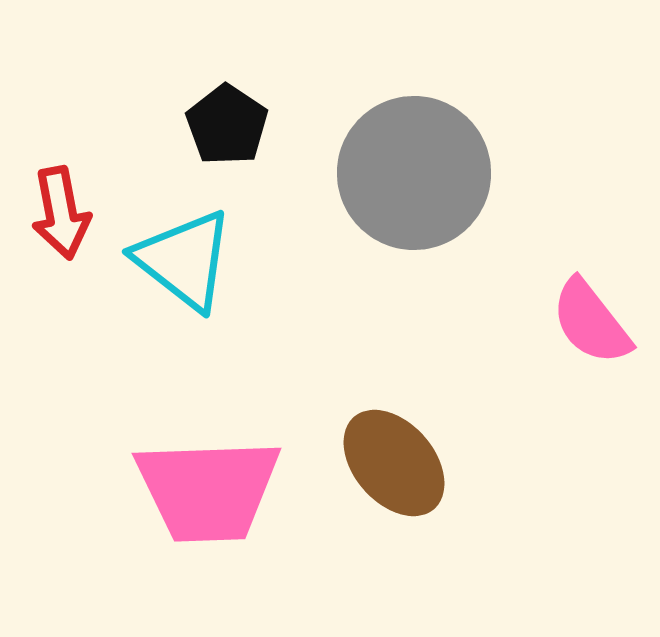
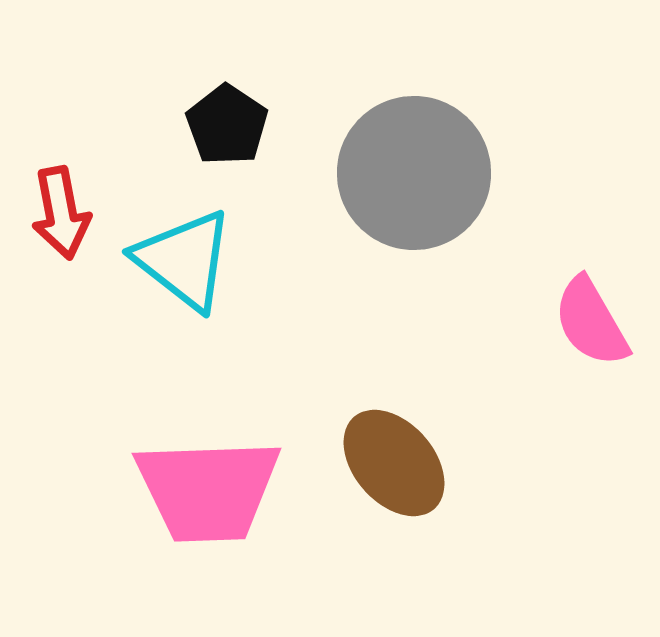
pink semicircle: rotated 8 degrees clockwise
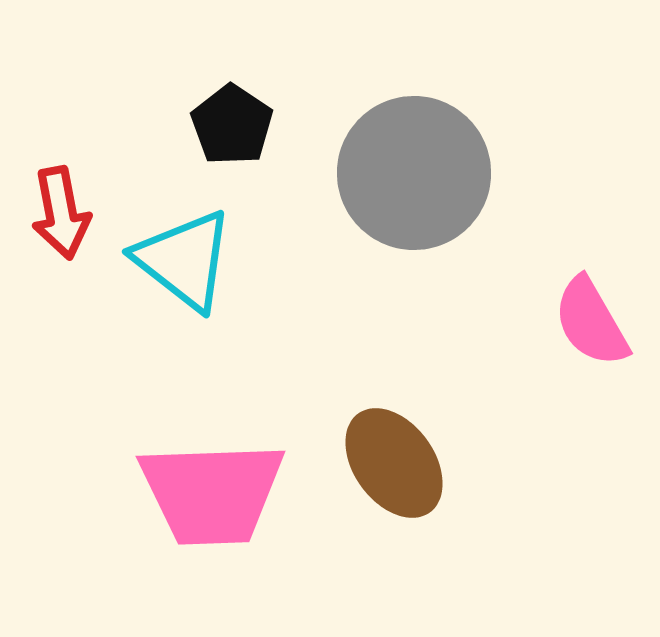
black pentagon: moved 5 px right
brown ellipse: rotated 5 degrees clockwise
pink trapezoid: moved 4 px right, 3 px down
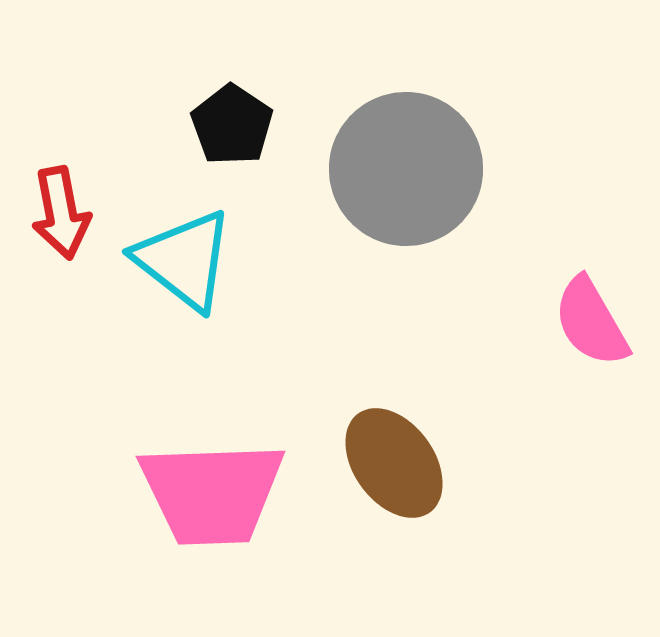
gray circle: moved 8 px left, 4 px up
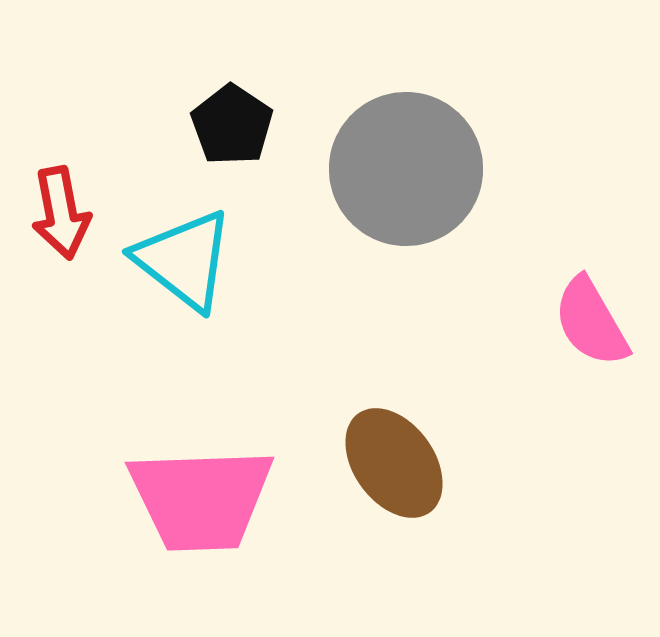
pink trapezoid: moved 11 px left, 6 px down
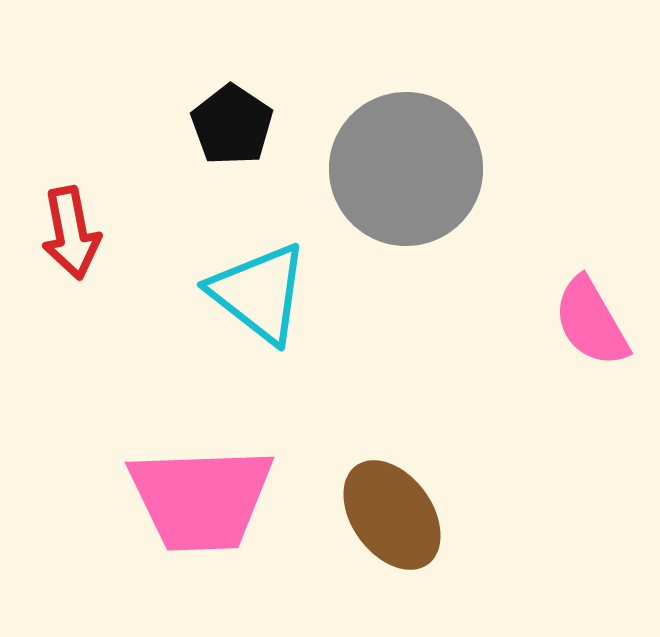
red arrow: moved 10 px right, 20 px down
cyan triangle: moved 75 px right, 33 px down
brown ellipse: moved 2 px left, 52 px down
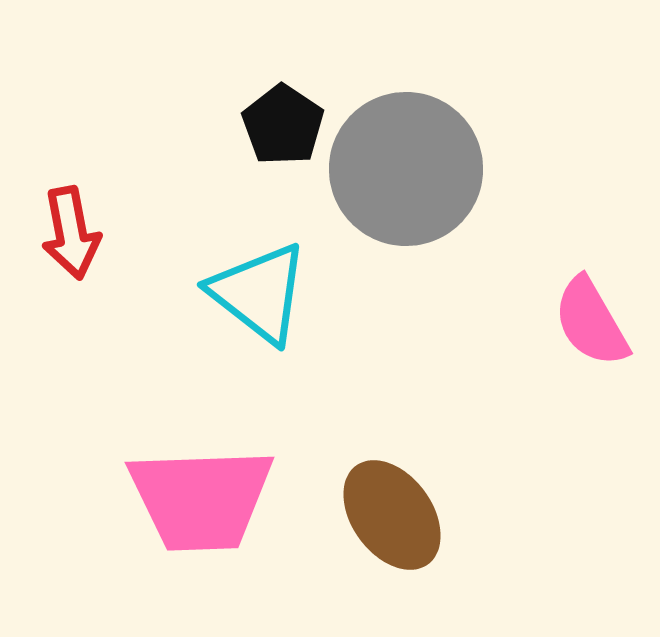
black pentagon: moved 51 px right
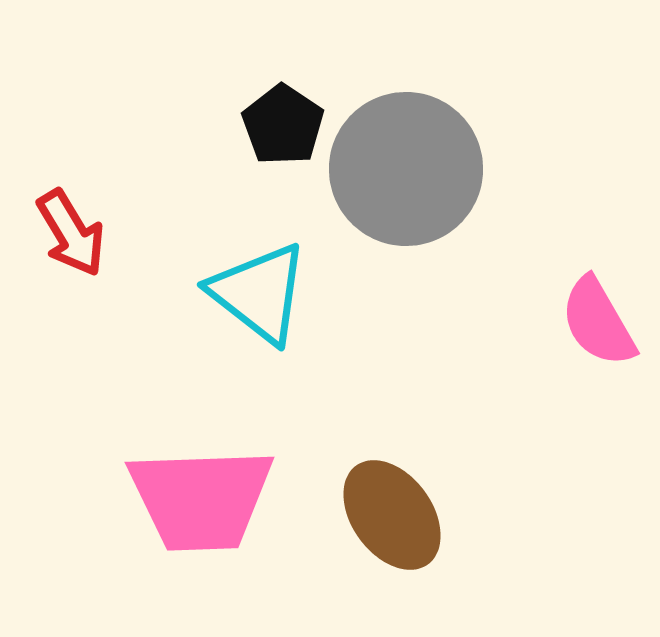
red arrow: rotated 20 degrees counterclockwise
pink semicircle: moved 7 px right
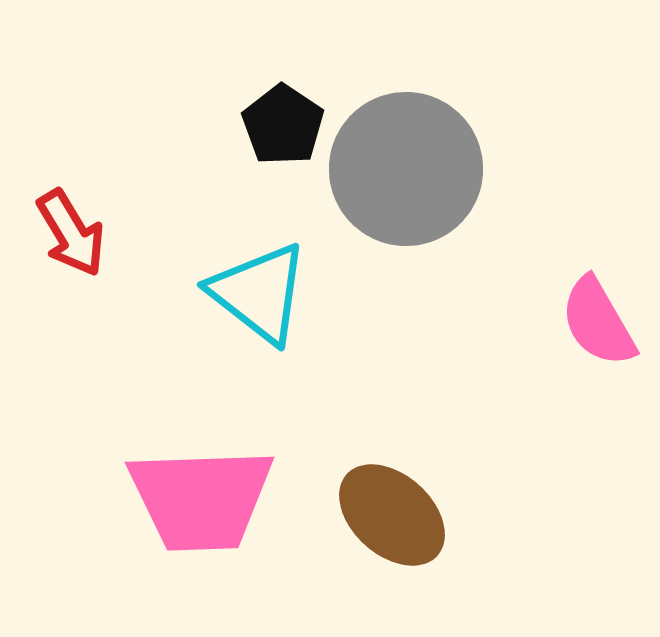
brown ellipse: rotated 12 degrees counterclockwise
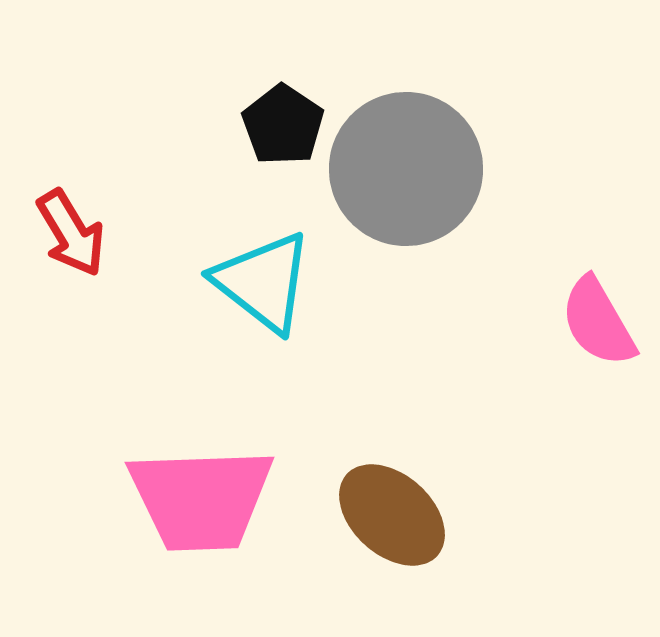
cyan triangle: moved 4 px right, 11 px up
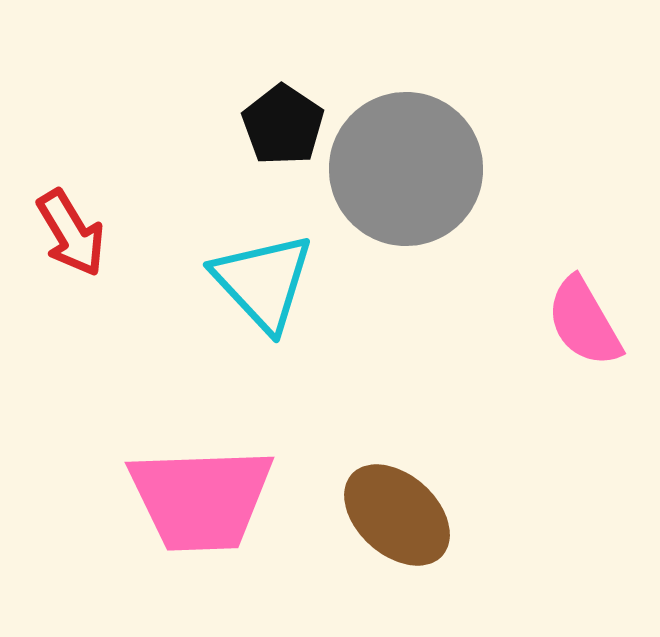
cyan triangle: rotated 9 degrees clockwise
pink semicircle: moved 14 px left
brown ellipse: moved 5 px right
